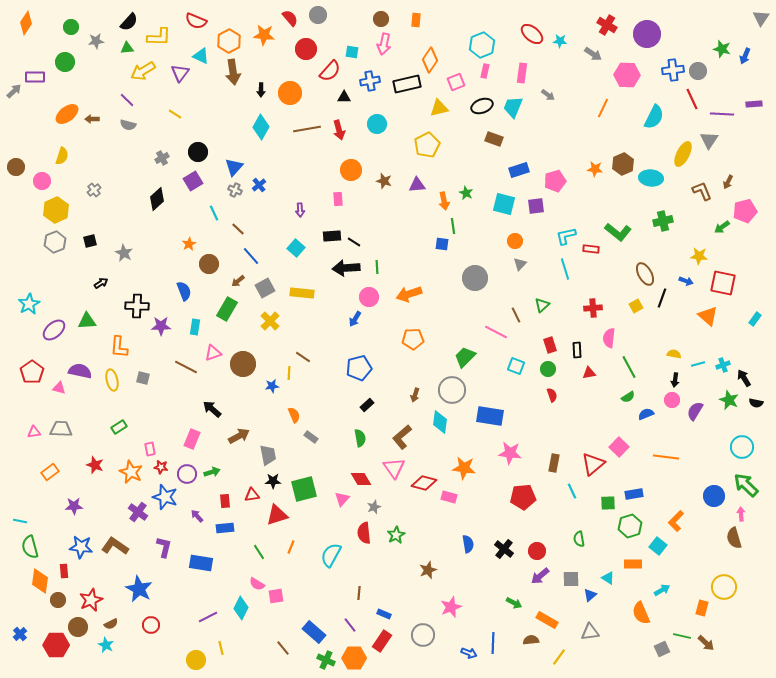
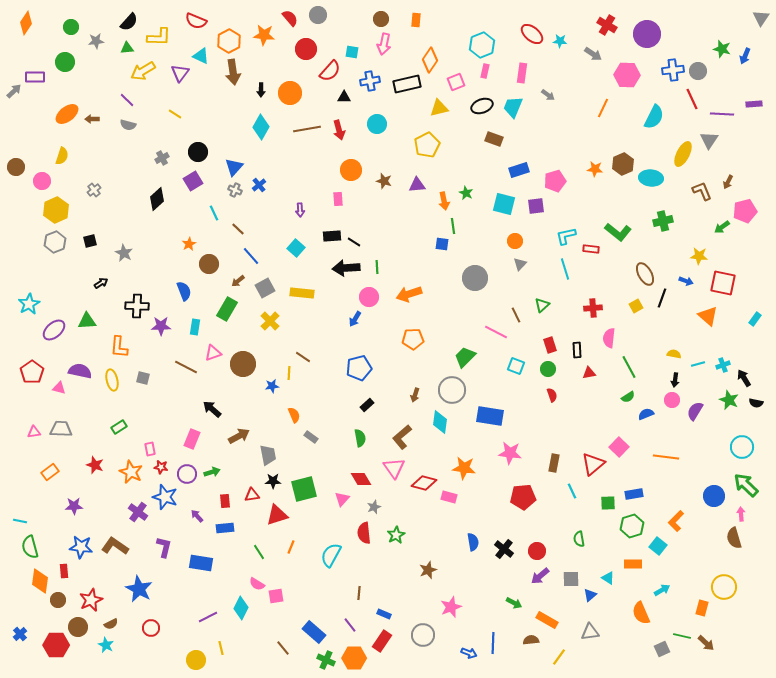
green hexagon at (630, 526): moved 2 px right
blue semicircle at (468, 544): moved 5 px right, 2 px up
red circle at (151, 625): moved 3 px down
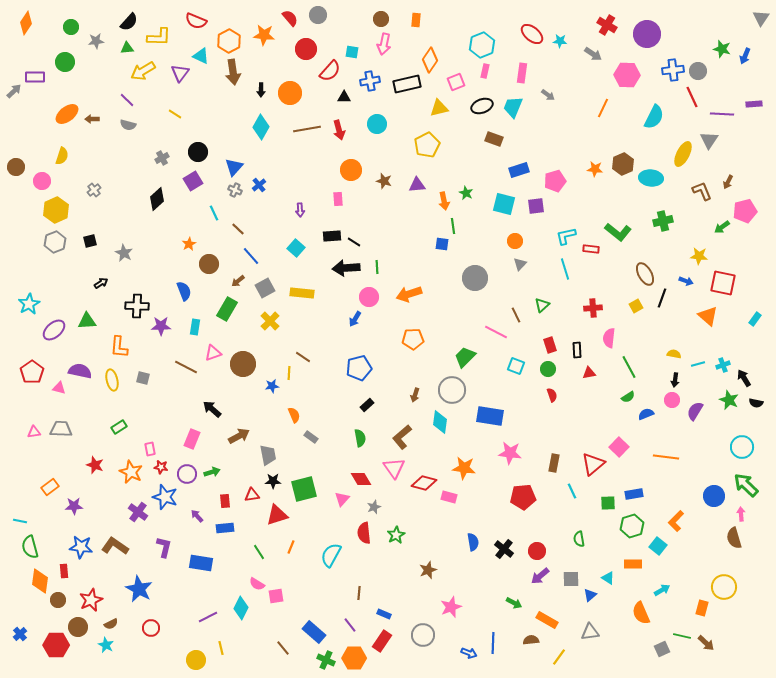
red line at (692, 99): moved 2 px up
orange rectangle at (50, 472): moved 15 px down
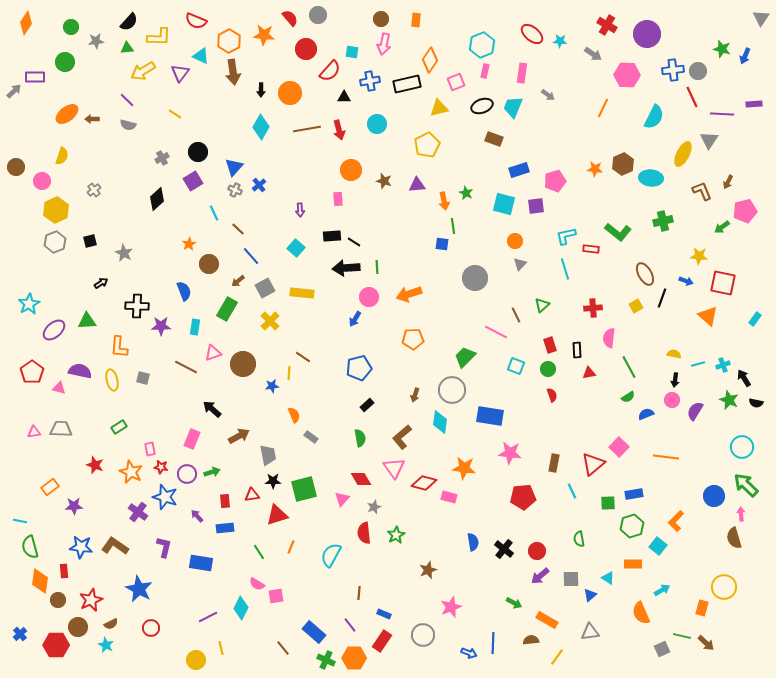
yellow line at (559, 657): moved 2 px left
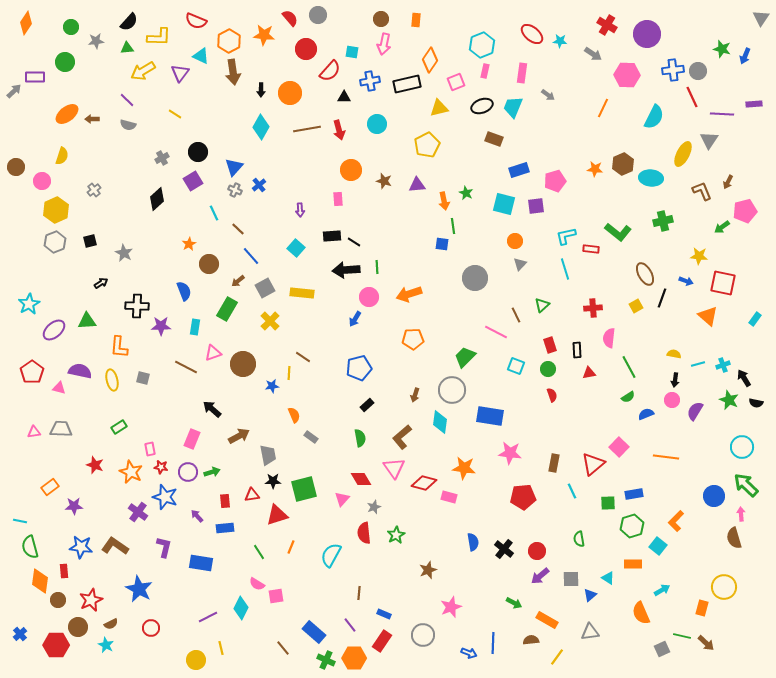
black arrow at (346, 268): moved 2 px down
purple circle at (187, 474): moved 1 px right, 2 px up
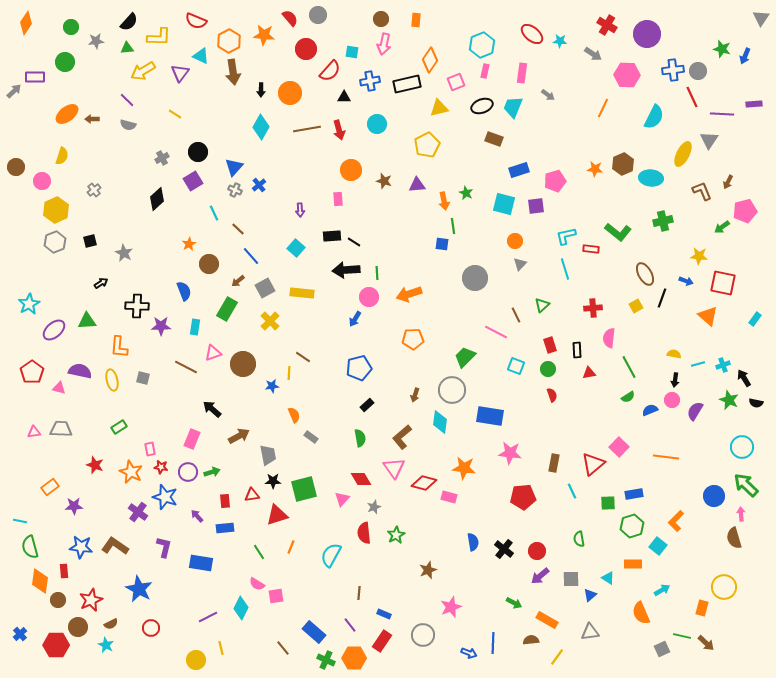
green line at (377, 267): moved 6 px down
blue semicircle at (646, 414): moved 4 px right, 4 px up
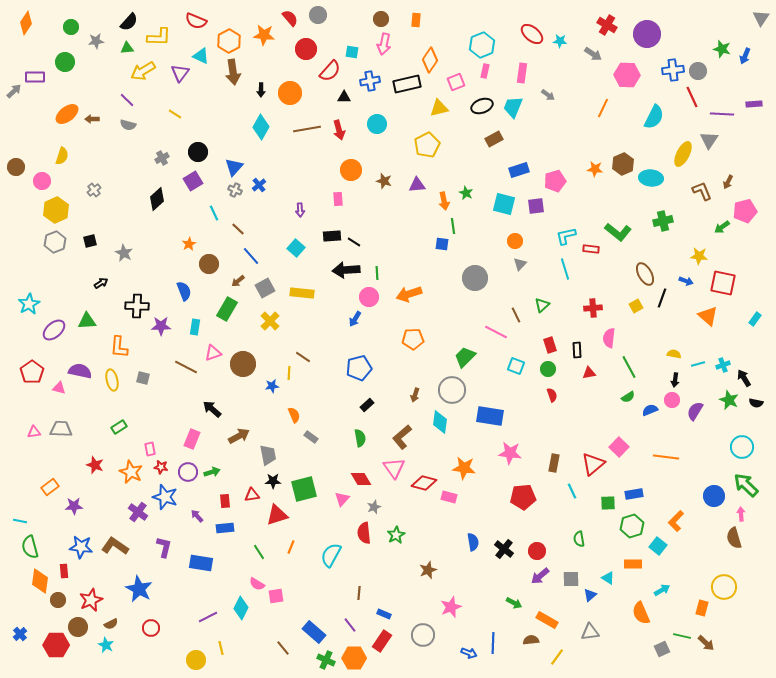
brown rectangle at (494, 139): rotated 48 degrees counterclockwise
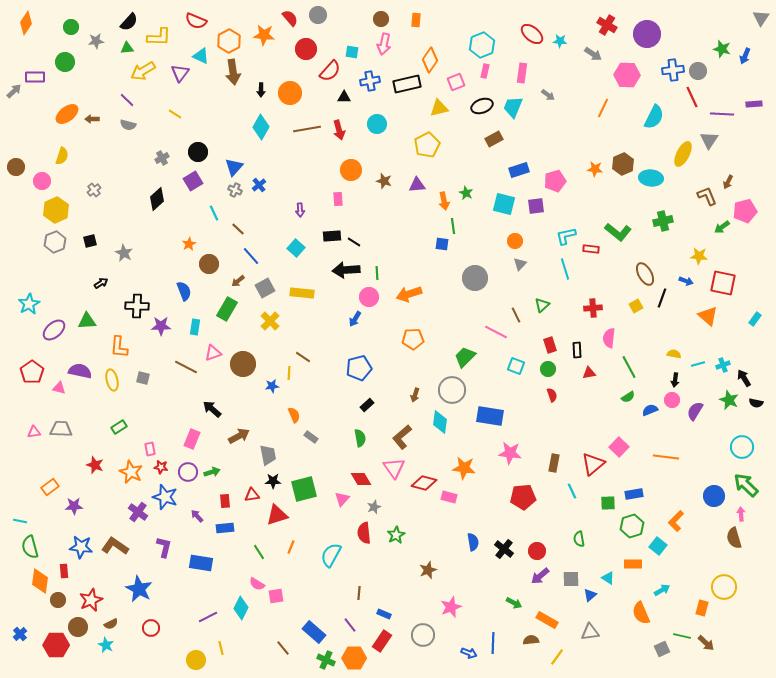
brown L-shape at (702, 191): moved 5 px right, 5 px down
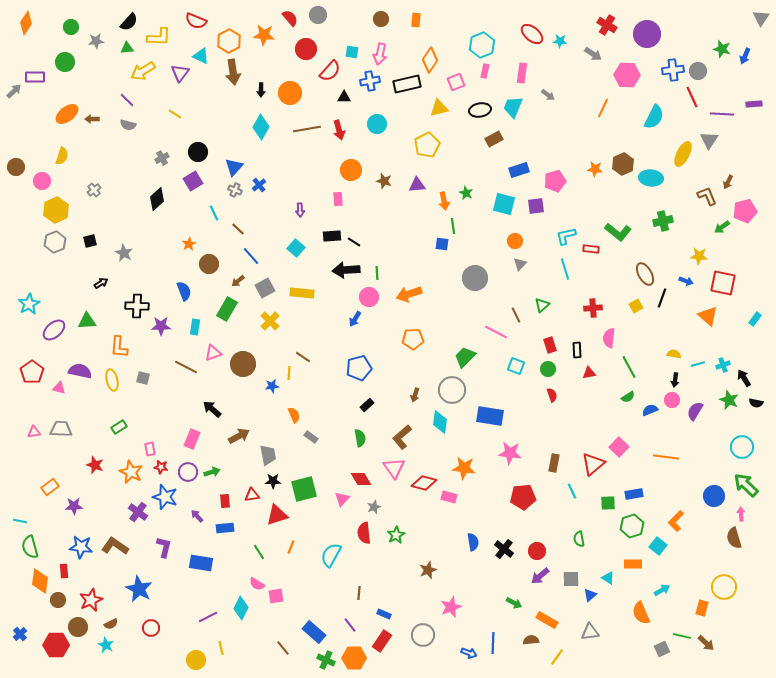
pink arrow at (384, 44): moved 4 px left, 10 px down
black ellipse at (482, 106): moved 2 px left, 4 px down; rotated 10 degrees clockwise
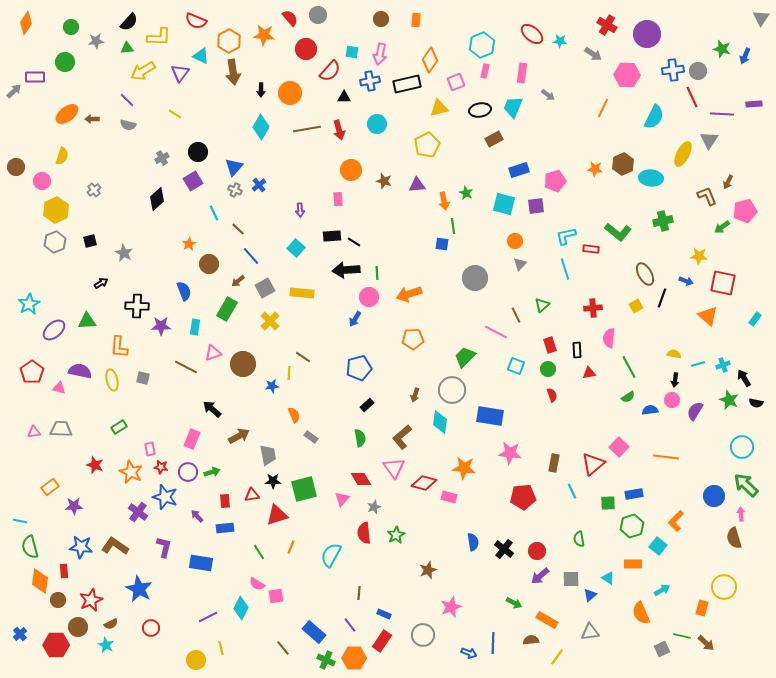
blue semicircle at (650, 410): rotated 14 degrees clockwise
